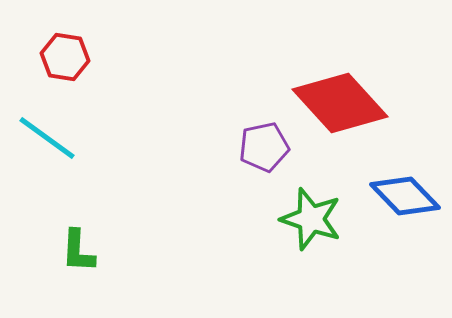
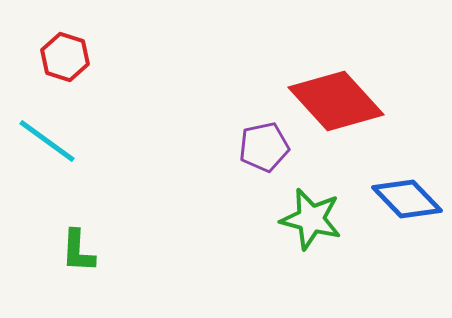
red hexagon: rotated 9 degrees clockwise
red diamond: moved 4 px left, 2 px up
cyan line: moved 3 px down
blue diamond: moved 2 px right, 3 px down
green star: rotated 4 degrees counterclockwise
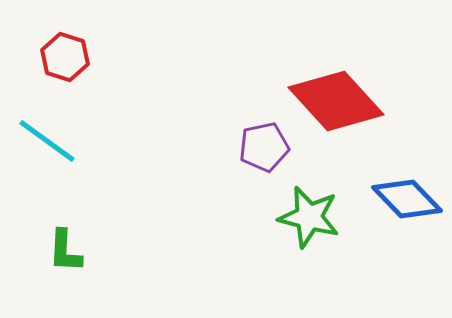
green star: moved 2 px left, 2 px up
green L-shape: moved 13 px left
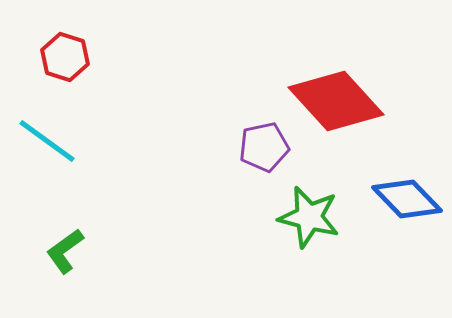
green L-shape: rotated 51 degrees clockwise
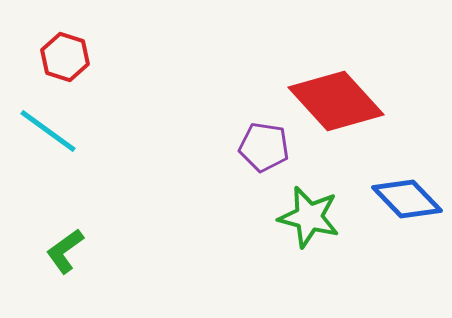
cyan line: moved 1 px right, 10 px up
purple pentagon: rotated 21 degrees clockwise
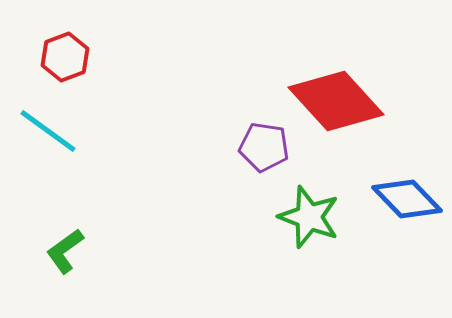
red hexagon: rotated 21 degrees clockwise
green star: rotated 6 degrees clockwise
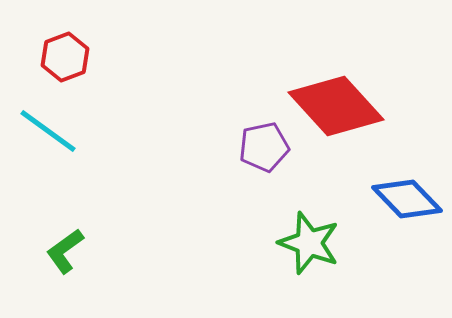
red diamond: moved 5 px down
purple pentagon: rotated 21 degrees counterclockwise
green star: moved 26 px down
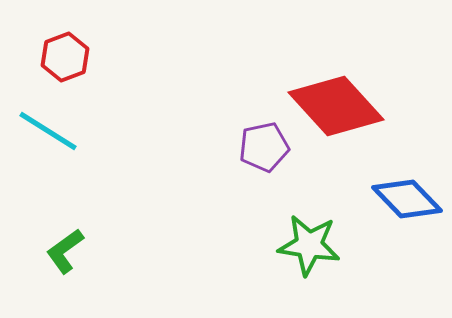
cyan line: rotated 4 degrees counterclockwise
green star: moved 2 px down; rotated 12 degrees counterclockwise
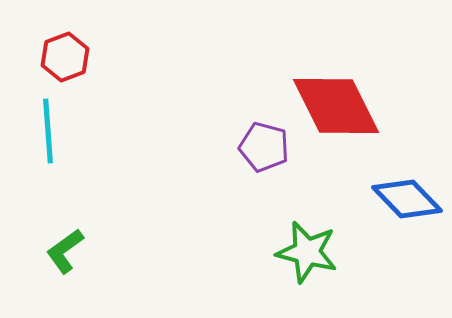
red diamond: rotated 16 degrees clockwise
cyan line: rotated 54 degrees clockwise
purple pentagon: rotated 27 degrees clockwise
green star: moved 2 px left, 7 px down; rotated 6 degrees clockwise
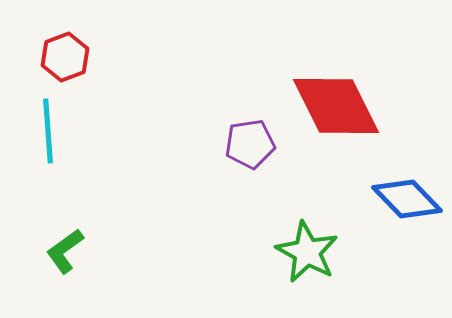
purple pentagon: moved 14 px left, 3 px up; rotated 24 degrees counterclockwise
green star: rotated 14 degrees clockwise
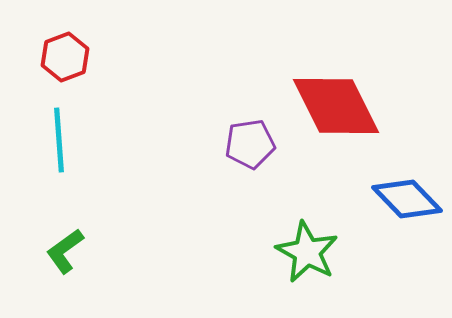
cyan line: moved 11 px right, 9 px down
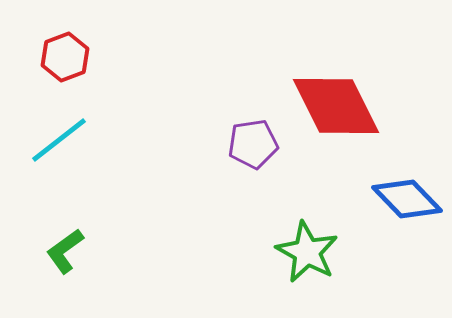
cyan line: rotated 56 degrees clockwise
purple pentagon: moved 3 px right
